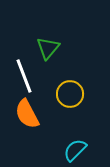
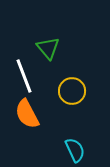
green triangle: rotated 20 degrees counterclockwise
yellow circle: moved 2 px right, 3 px up
cyan semicircle: rotated 110 degrees clockwise
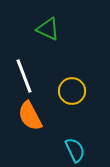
green triangle: moved 19 px up; rotated 25 degrees counterclockwise
orange semicircle: moved 3 px right, 2 px down
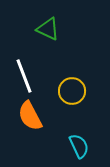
cyan semicircle: moved 4 px right, 4 px up
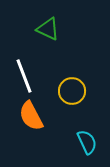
orange semicircle: moved 1 px right
cyan semicircle: moved 8 px right, 4 px up
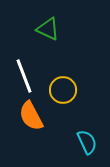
yellow circle: moved 9 px left, 1 px up
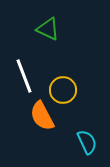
orange semicircle: moved 11 px right
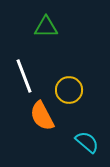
green triangle: moved 2 px left, 2 px up; rotated 25 degrees counterclockwise
yellow circle: moved 6 px right
cyan semicircle: rotated 25 degrees counterclockwise
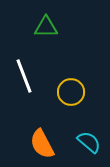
yellow circle: moved 2 px right, 2 px down
orange semicircle: moved 28 px down
cyan semicircle: moved 2 px right
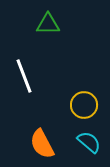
green triangle: moved 2 px right, 3 px up
yellow circle: moved 13 px right, 13 px down
